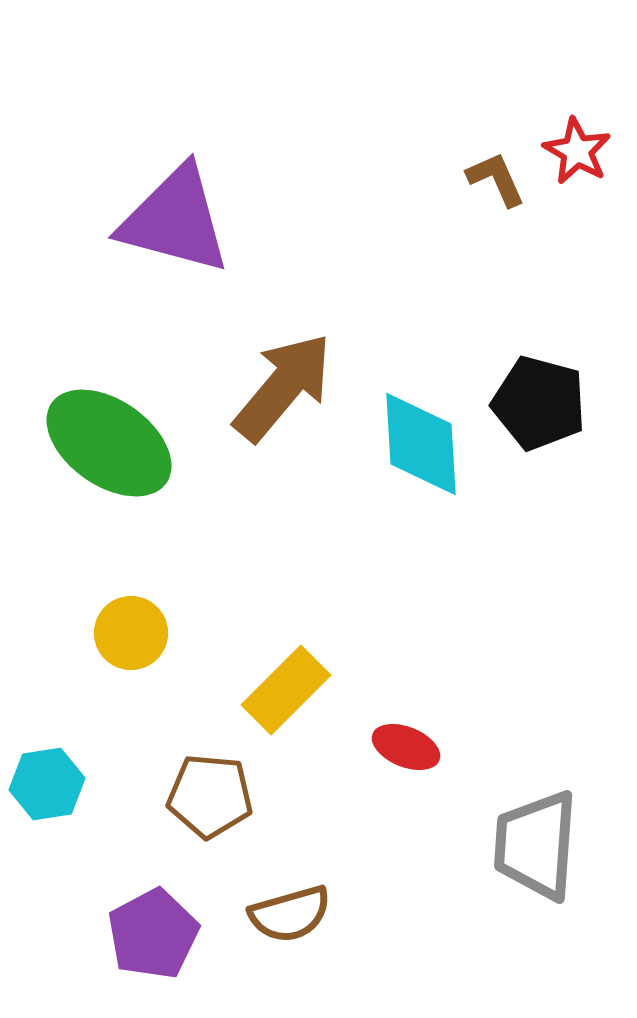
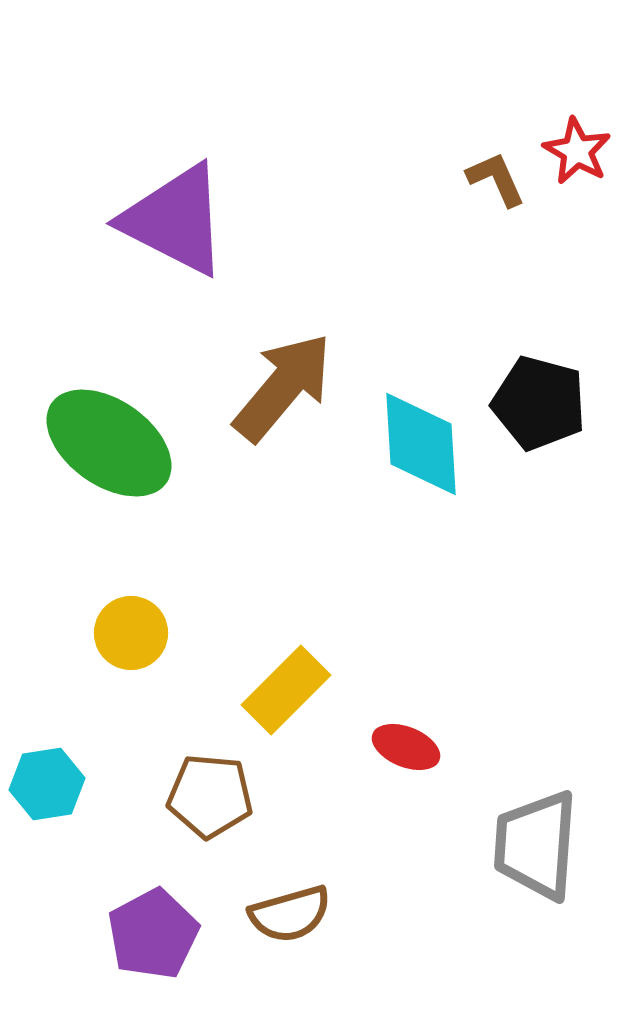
purple triangle: rotated 12 degrees clockwise
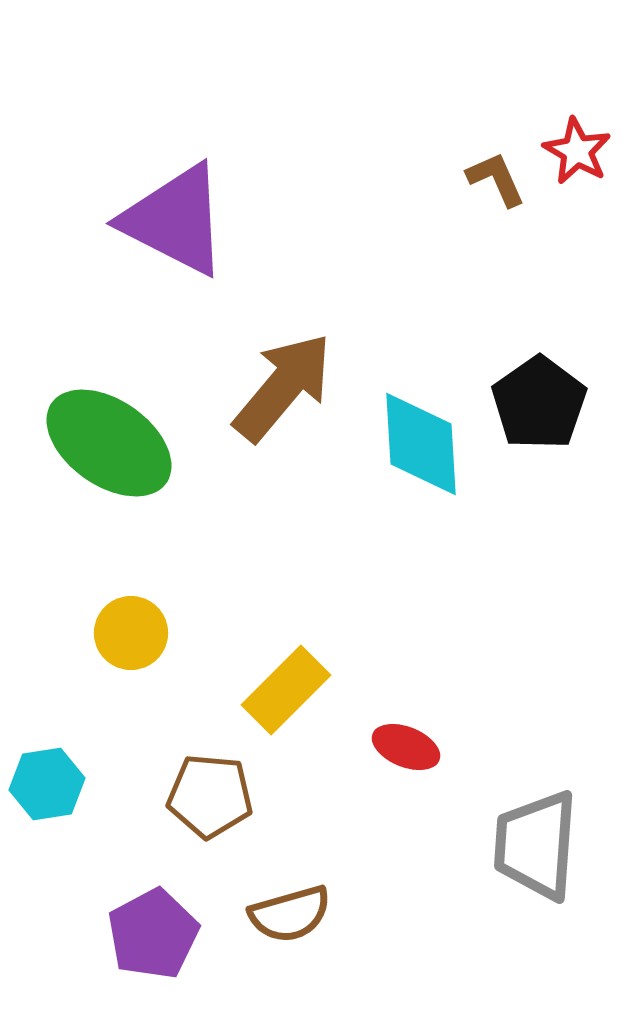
black pentagon: rotated 22 degrees clockwise
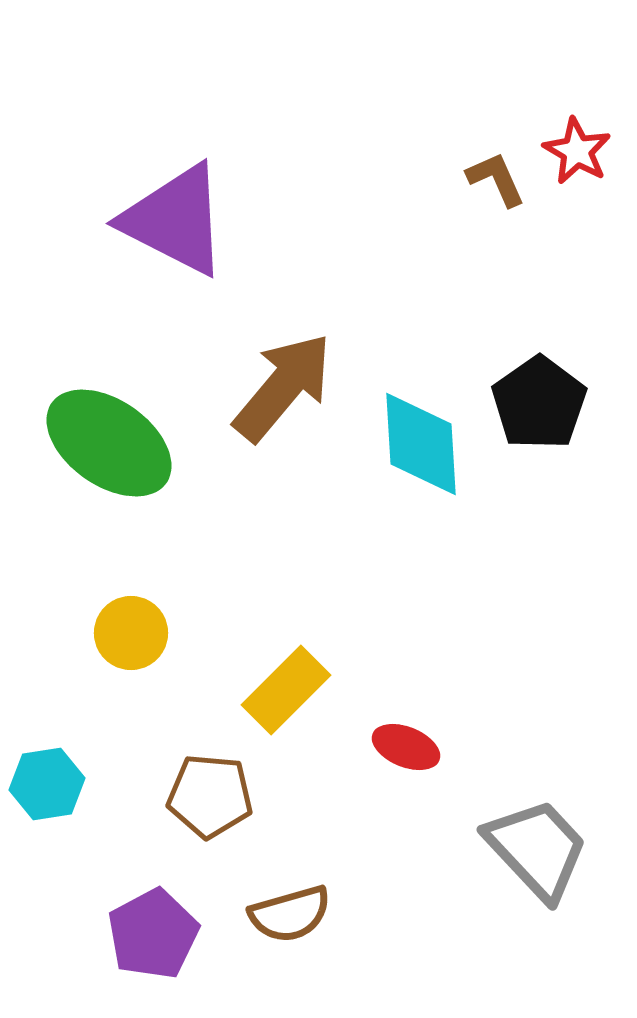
gray trapezoid: moved 1 px right, 4 px down; rotated 133 degrees clockwise
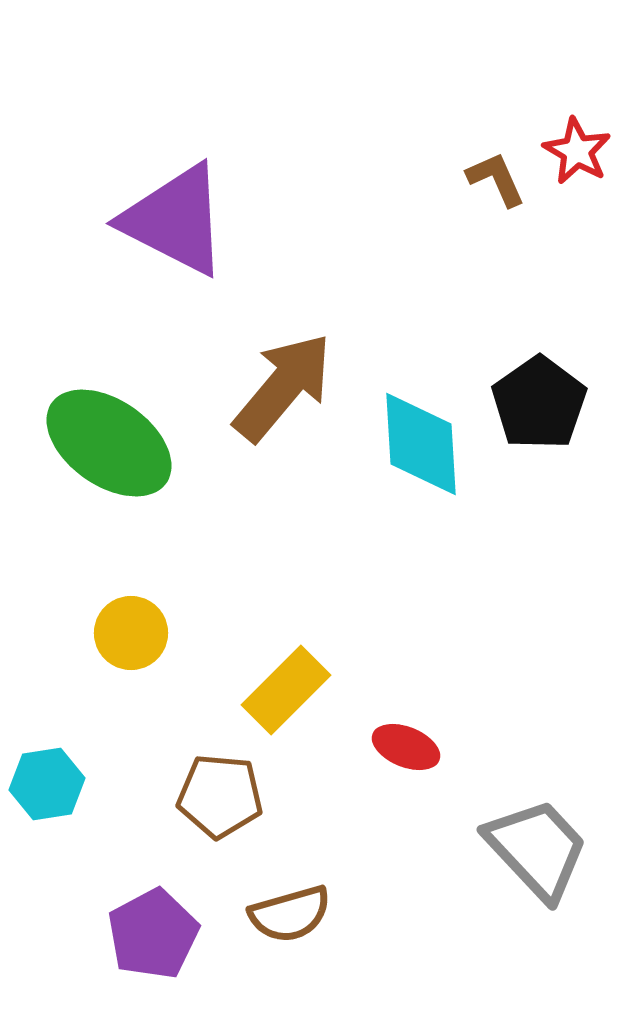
brown pentagon: moved 10 px right
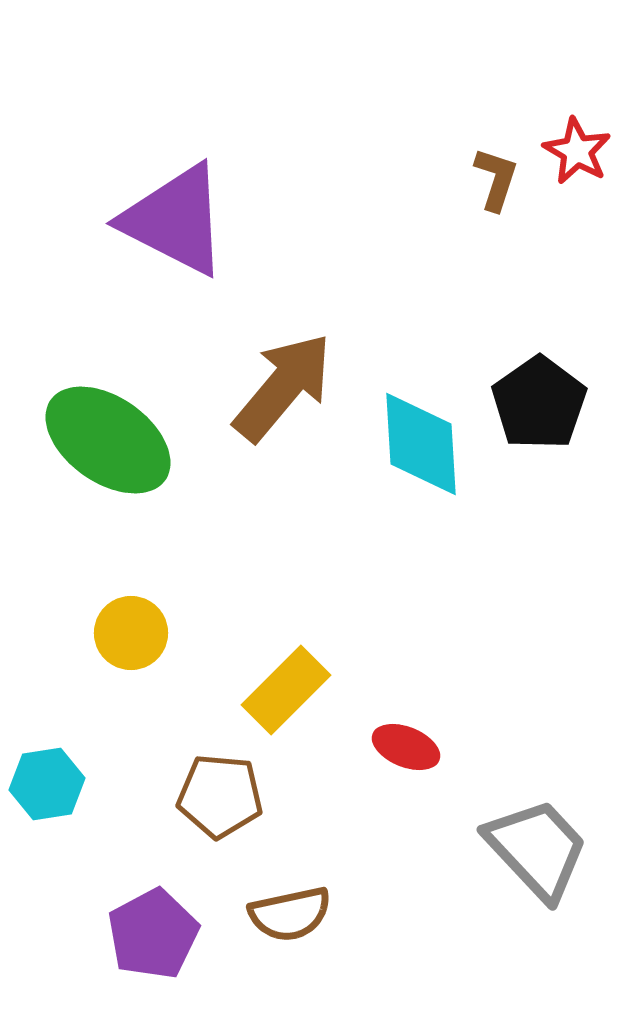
brown L-shape: rotated 42 degrees clockwise
green ellipse: moved 1 px left, 3 px up
brown semicircle: rotated 4 degrees clockwise
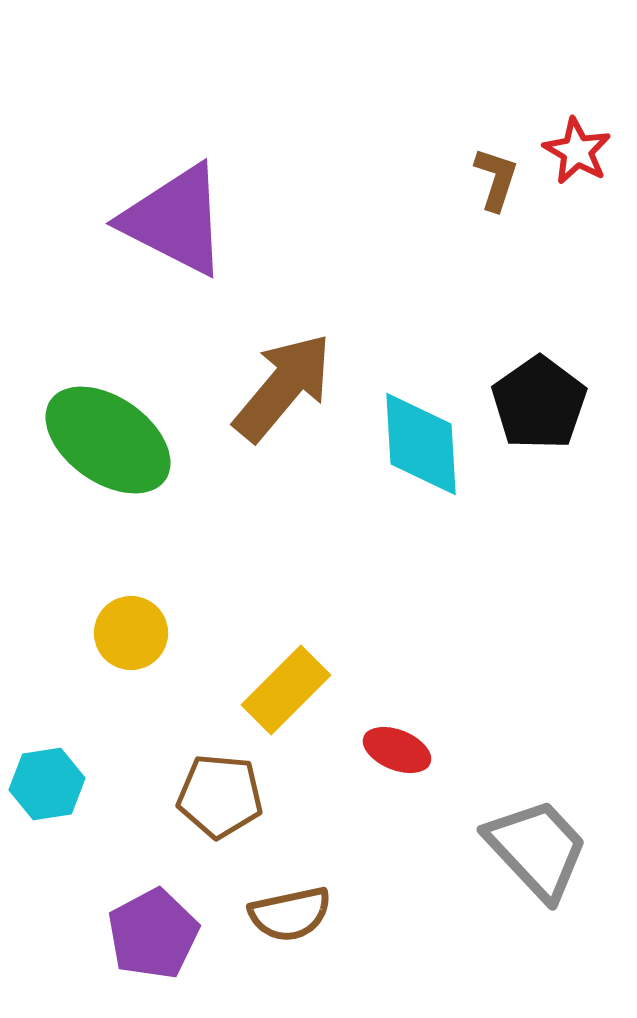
red ellipse: moved 9 px left, 3 px down
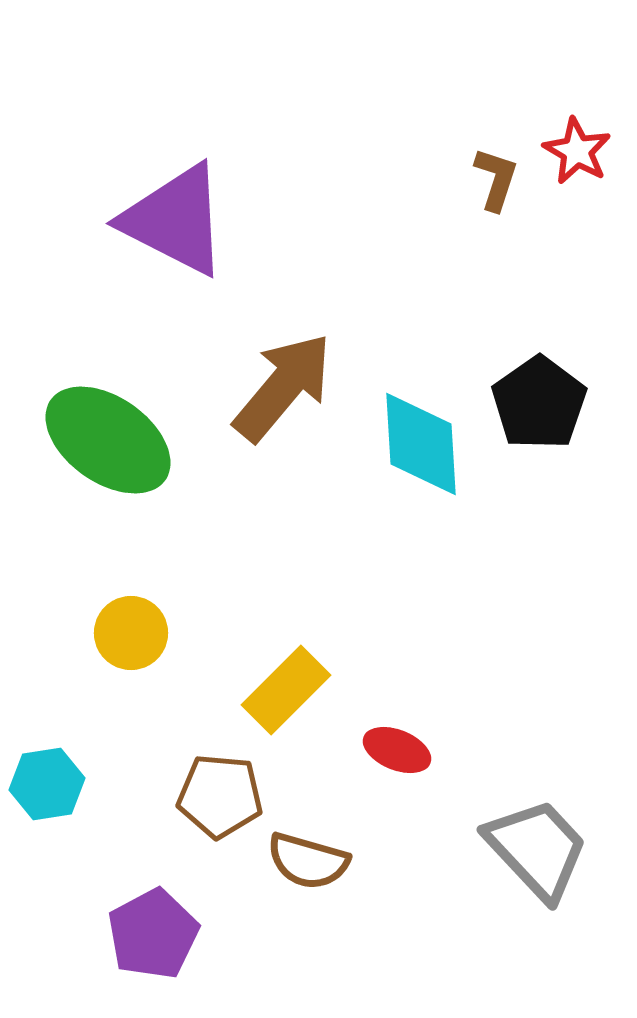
brown semicircle: moved 18 px right, 53 px up; rotated 28 degrees clockwise
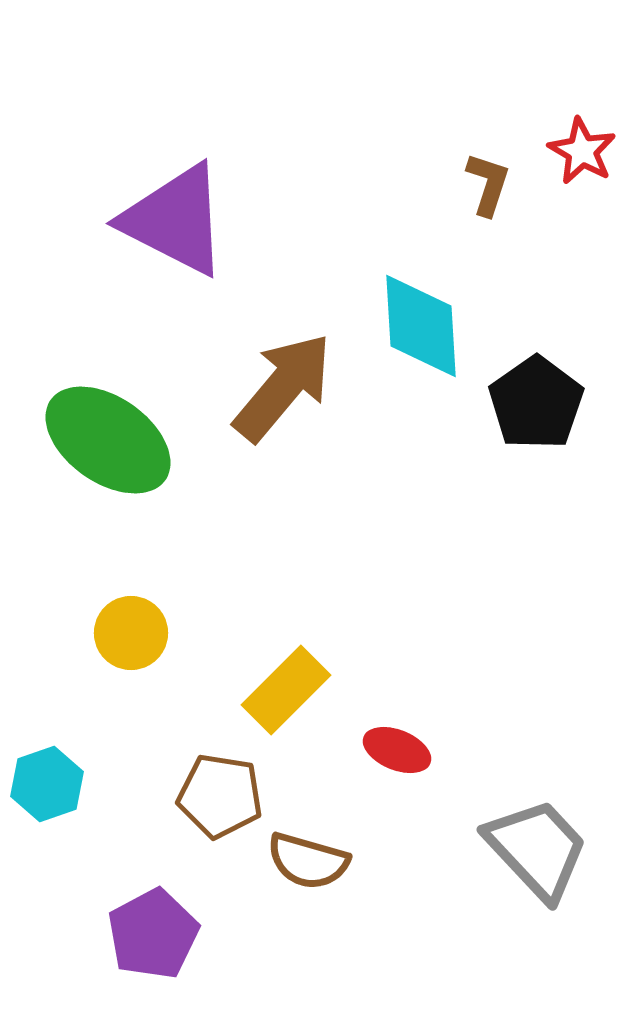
red star: moved 5 px right
brown L-shape: moved 8 px left, 5 px down
black pentagon: moved 3 px left
cyan diamond: moved 118 px up
cyan hexagon: rotated 10 degrees counterclockwise
brown pentagon: rotated 4 degrees clockwise
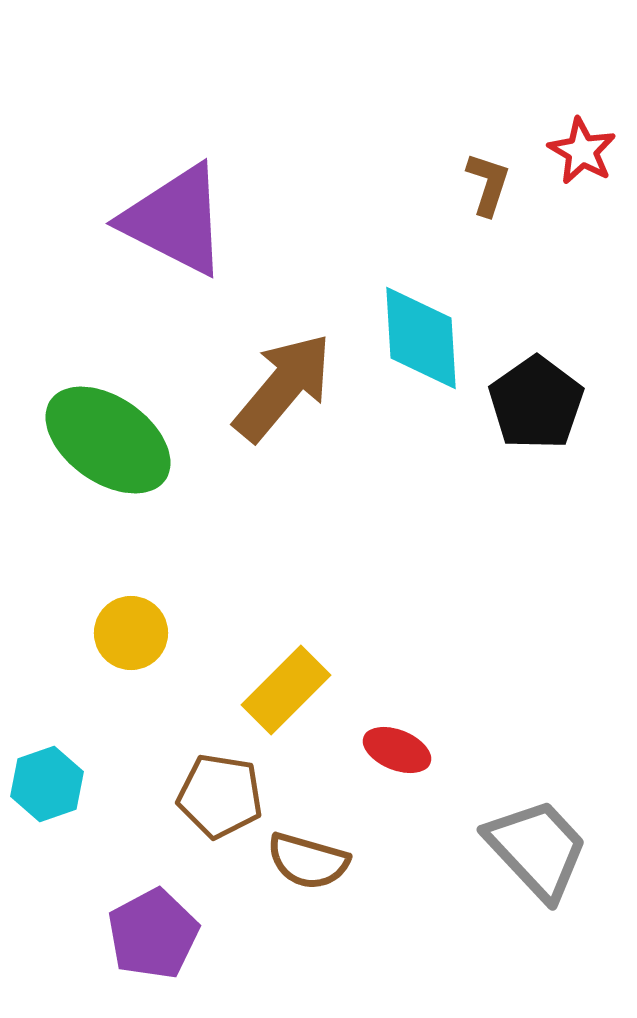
cyan diamond: moved 12 px down
